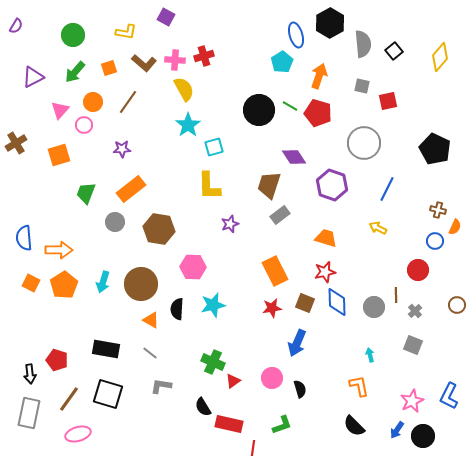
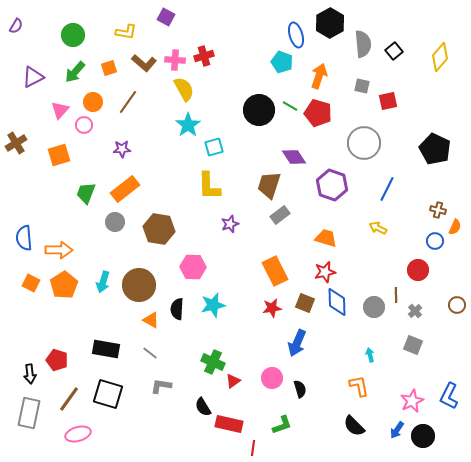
cyan pentagon at (282, 62): rotated 20 degrees counterclockwise
orange rectangle at (131, 189): moved 6 px left
brown circle at (141, 284): moved 2 px left, 1 px down
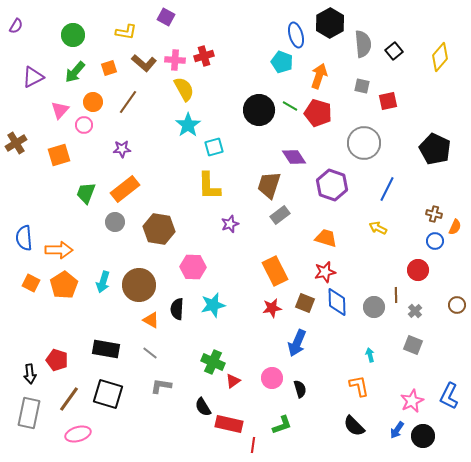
brown cross at (438, 210): moved 4 px left, 4 px down
red line at (253, 448): moved 3 px up
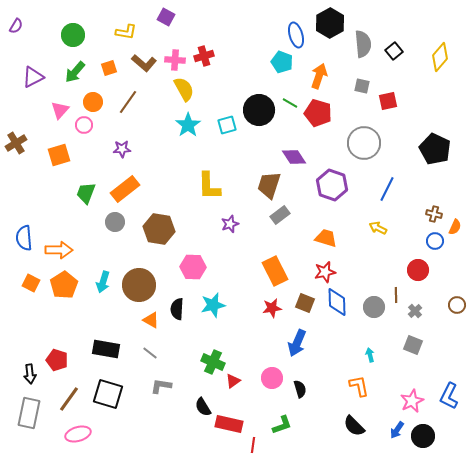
green line at (290, 106): moved 3 px up
cyan square at (214, 147): moved 13 px right, 22 px up
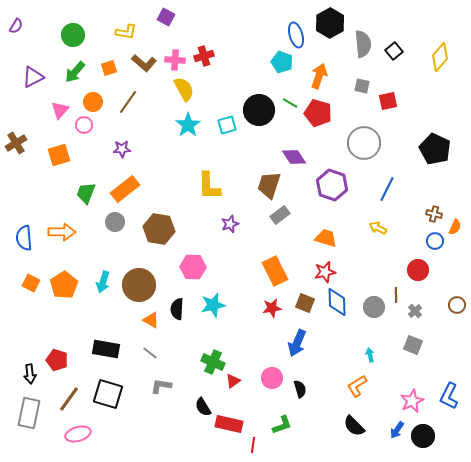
orange arrow at (59, 250): moved 3 px right, 18 px up
orange L-shape at (359, 386): moved 2 px left; rotated 110 degrees counterclockwise
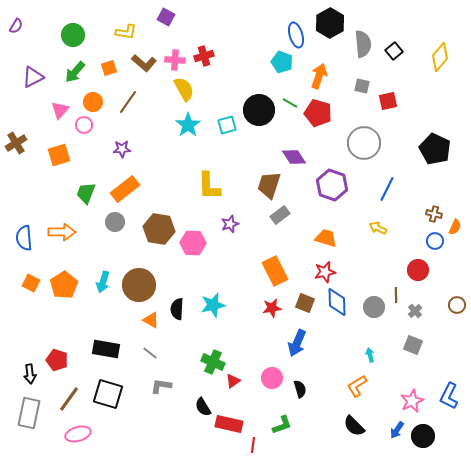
pink hexagon at (193, 267): moved 24 px up
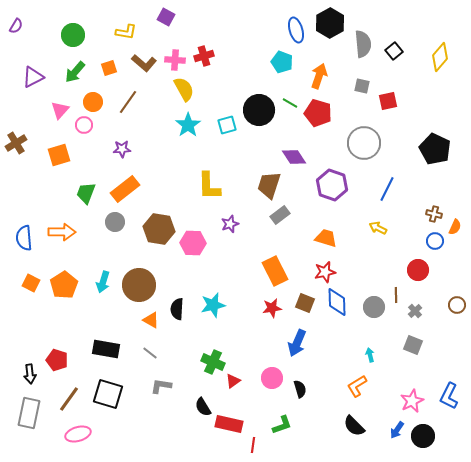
blue ellipse at (296, 35): moved 5 px up
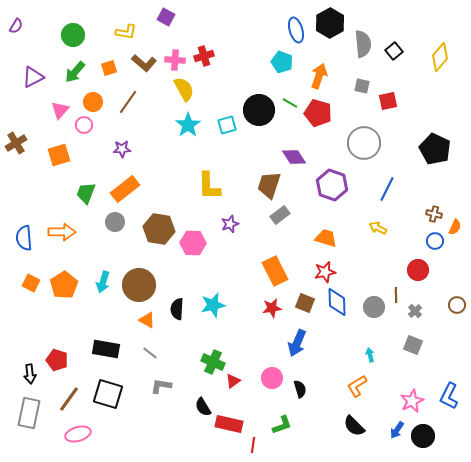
orange triangle at (151, 320): moved 4 px left
